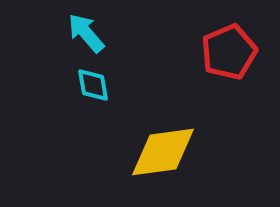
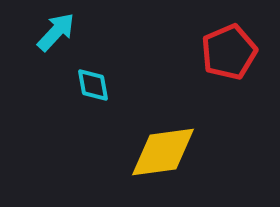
cyan arrow: moved 30 px left, 1 px up; rotated 84 degrees clockwise
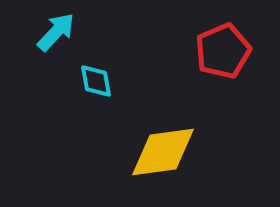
red pentagon: moved 6 px left, 1 px up
cyan diamond: moved 3 px right, 4 px up
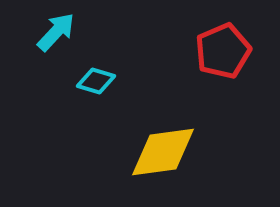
cyan diamond: rotated 63 degrees counterclockwise
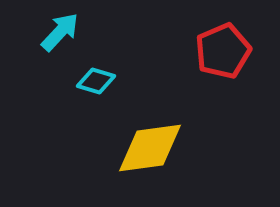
cyan arrow: moved 4 px right
yellow diamond: moved 13 px left, 4 px up
